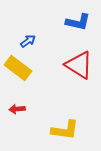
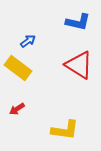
red arrow: rotated 28 degrees counterclockwise
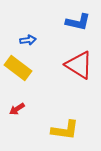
blue arrow: moved 1 px up; rotated 28 degrees clockwise
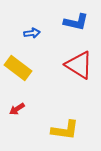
blue L-shape: moved 2 px left
blue arrow: moved 4 px right, 7 px up
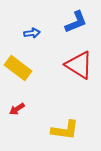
blue L-shape: rotated 35 degrees counterclockwise
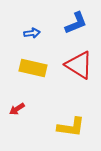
blue L-shape: moved 1 px down
yellow rectangle: moved 15 px right; rotated 24 degrees counterclockwise
yellow L-shape: moved 6 px right, 3 px up
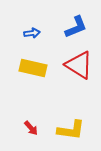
blue L-shape: moved 4 px down
red arrow: moved 14 px right, 19 px down; rotated 98 degrees counterclockwise
yellow L-shape: moved 3 px down
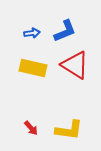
blue L-shape: moved 11 px left, 4 px down
red triangle: moved 4 px left
yellow L-shape: moved 2 px left
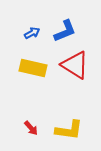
blue arrow: rotated 21 degrees counterclockwise
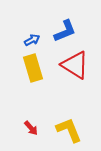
blue arrow: moved 7 px down
yellow rectangle: rotated 60 degrees clockwise
yellow L-shape: rotated 120 degrees counterclockwise
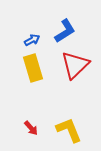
blue L-shape: rotated 10 degrees counterclockwise
red triangle: rotated 44 degrees clockwise
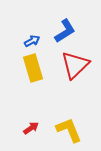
blue arrow: moved 1 px down
red arrow: rotated 84 degrees counterclockwise
